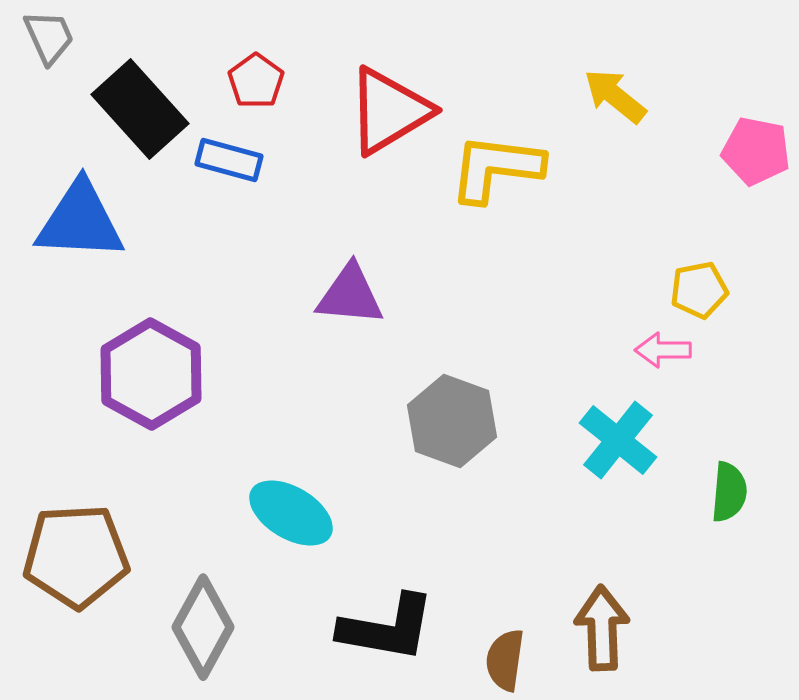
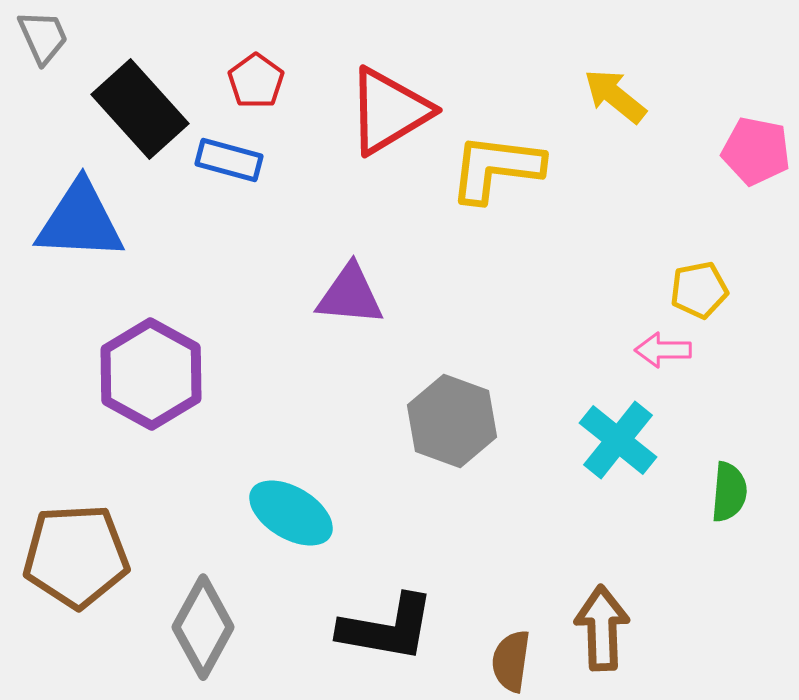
gray trapezoid: moved 6 px left
brown semicircle: moved 6 px right, 1 px down
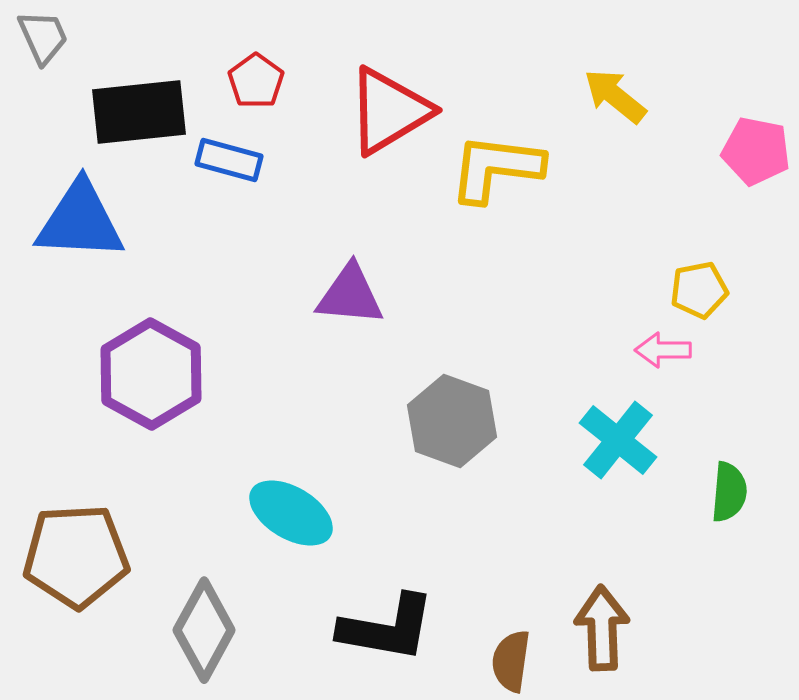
black rectangle: moved 1 px left, 3 px down; rotated 54 degrees counterclockwise
gray diamond: moved 1 px right, 3 px down
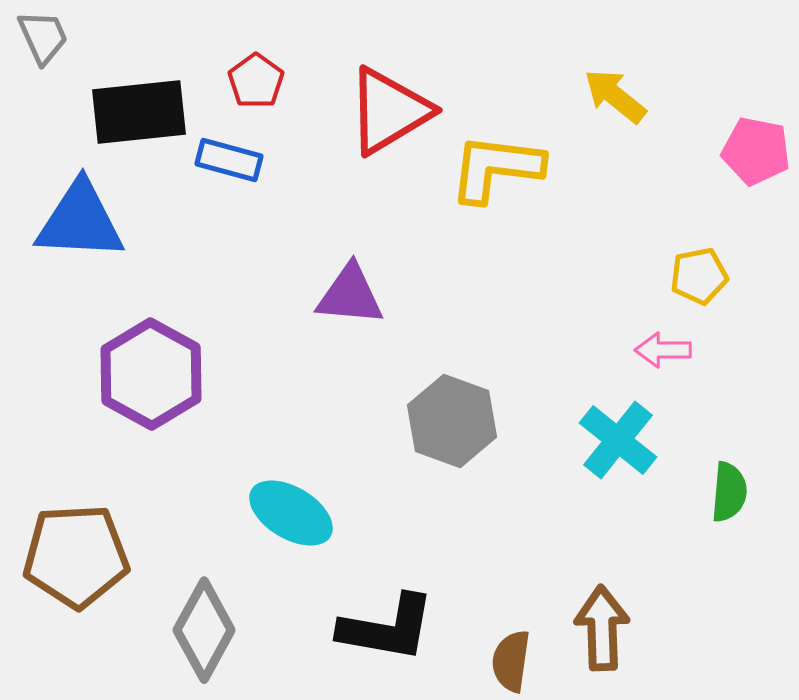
yellow pentagon: moved 14 px up
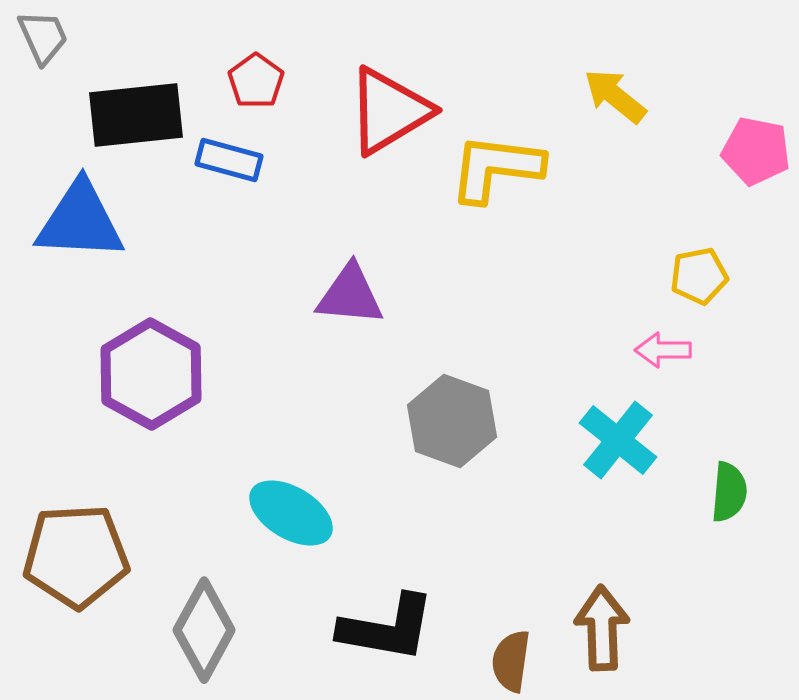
black rectangle: moved 3 px left, 3 px down
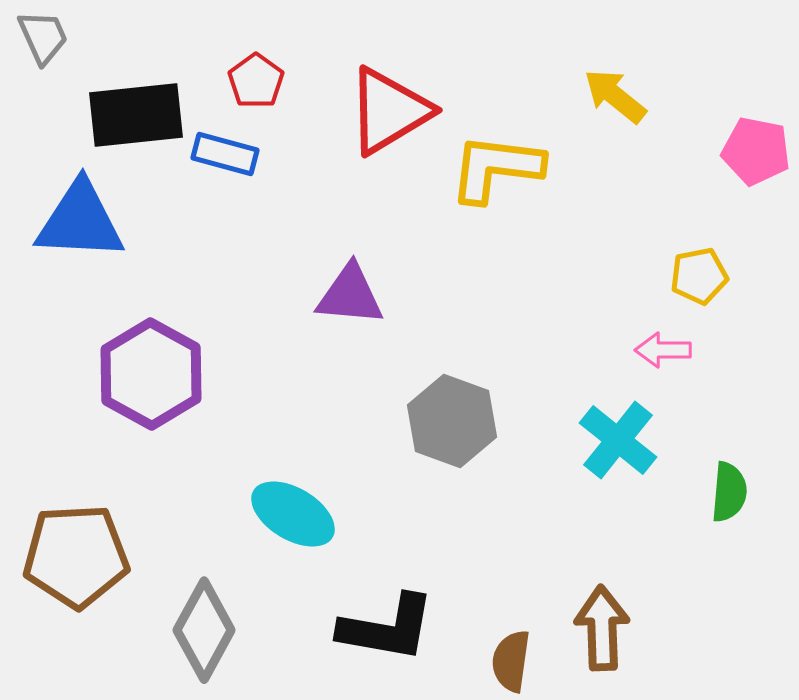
blue rectangle: moved 4 px left, 6 px up
cyan ellipse: moved 2 px right, 1 px down
